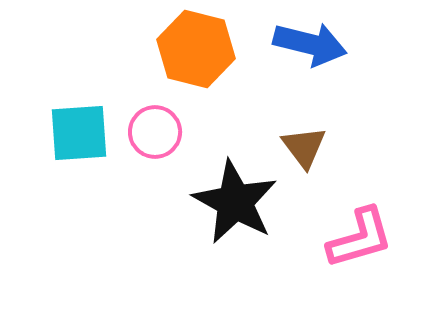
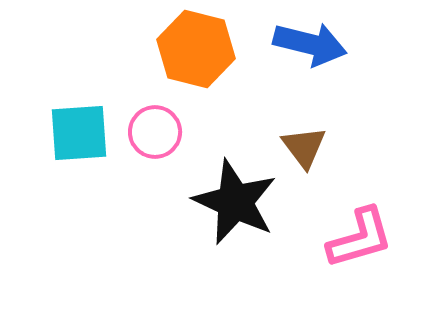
black star: rotated 4 degrees counterclockwise
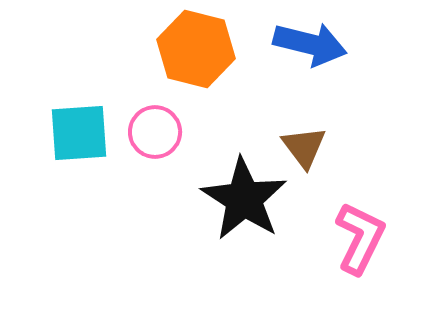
black star: moved 9 px right, 3 px up; rotated 8 degrees clockwise
pink L-shape: rotated 48 degrees counterclockwise
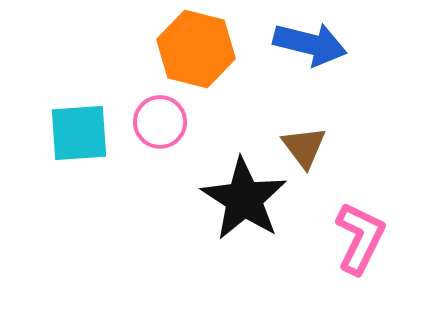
pink circle: moved 5 px right, 10 px up
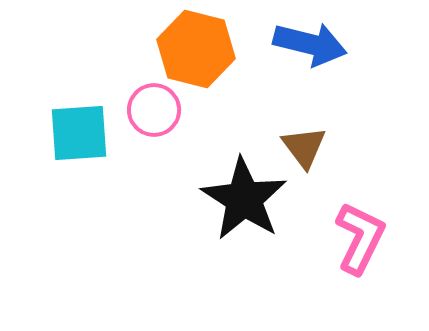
pink circle: moved 6 px left, 12 px up
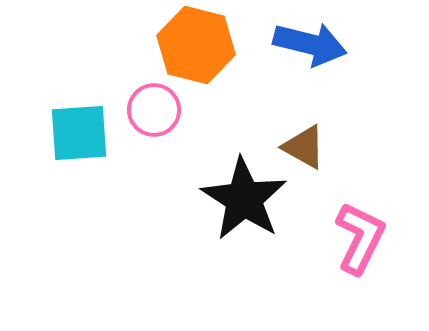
orange hexagon: moved 4 px up
brown triangle: rotated 24 degrees counterclockwise
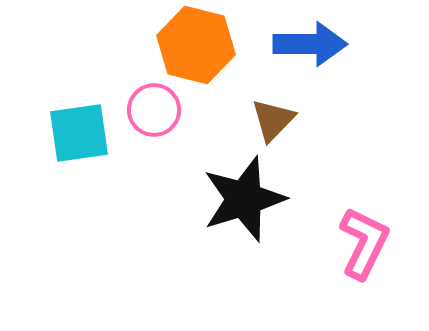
blue arrow: rotated 14 degrees counterclockwise
cyan square: rotated 4 degrees counterclockwise
brown triangle: moved 31 px left, 27 px up; rotated 45 degrees clockwise
black star: rotated 22 degrees clockwise
pink L-shape: moved 4 px right, 5 px down
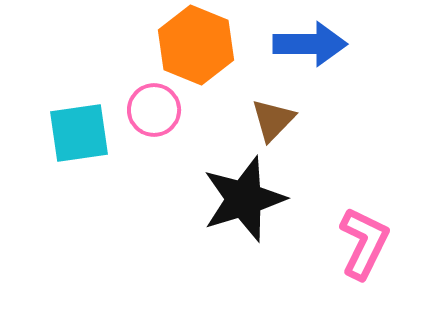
orange hexagon: rotated 8 degrees clockwise
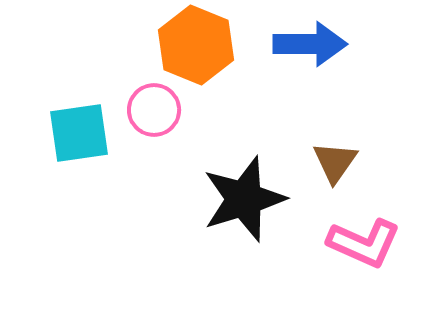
brown triangle: moved 62 px right, 42 px down; rotated 9 degrees counterclockwise
pink L-shape: rotated 88 degrees clockwise
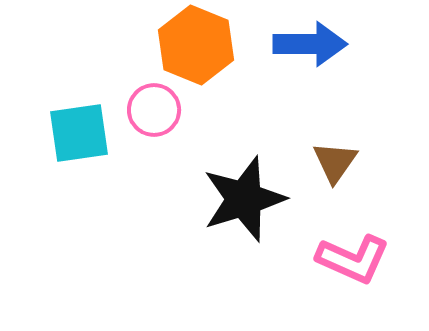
pink L-shape: moved 11 px left, 16 px down
